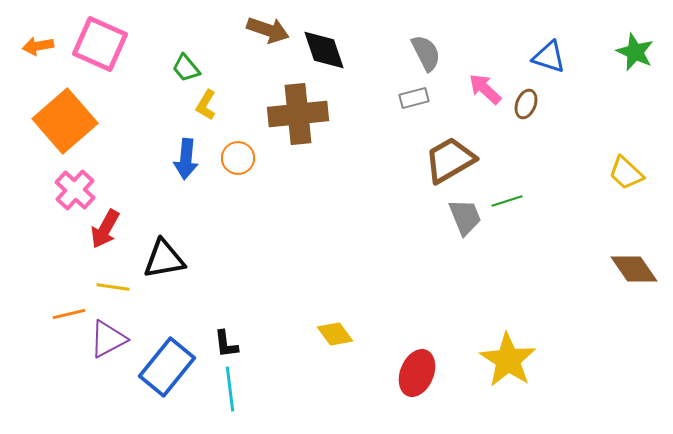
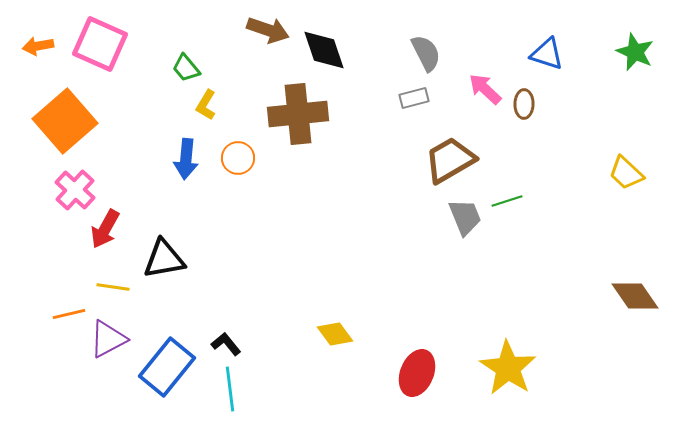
blue triangle: moved 2 px left, 3 px up
brown ellipse: moved 2 px left; rotated 20 degrees counterclockwise
brown diamond: moved 1 px right, 27 px down
black L-shape: rotated 148 degrees clockwise
yellow star: moved 8 px down
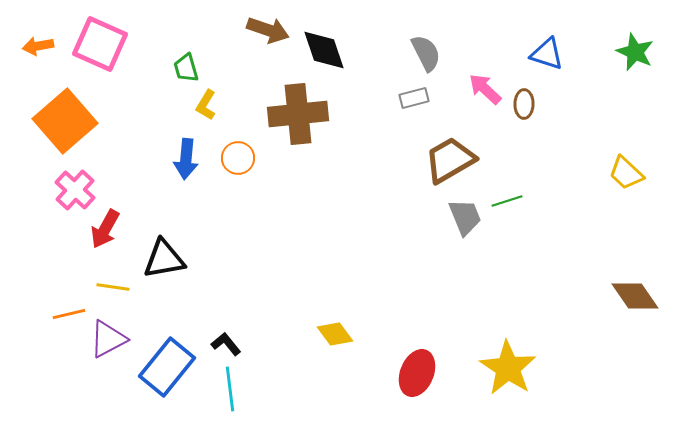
green trapezoid: rotated 24 degrees clockwise
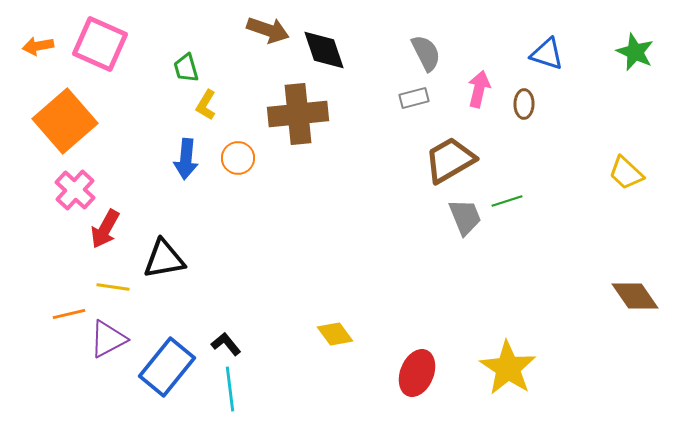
pink arrow: moved 6 px left; rotated 60 degrees clockwise
